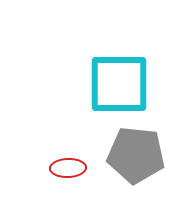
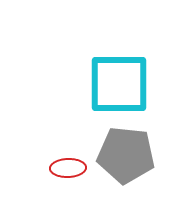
gray pentagon: moved 10 px left
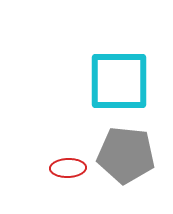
cyan square: moved 3 px up
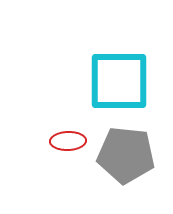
red ellipse: moved 27 px up
